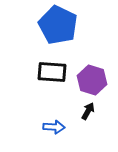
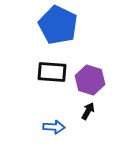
purple hexagon: moved 2 px left
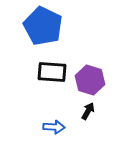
blue pentagon: moved 15 px left, 1 px down
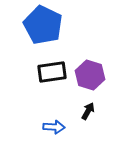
blue pentagon: moved 1 px up
black rectangle: rotated 12 degrees counterclockwise
purple hexagon: moved 5 px up
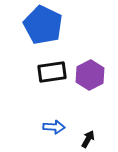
purple hexagon: rotated 16 degrees clockwise
black arrow: moved 28 px down
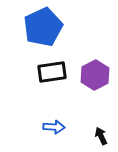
blue pentagon: moved 2 px down; rotated 21 degrees clockwise
purple hexagon: moved 5 px right
black arrow: moved 13 px right, 3 px up; rotated 54 degrees counterclockwise
